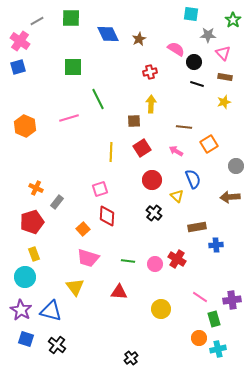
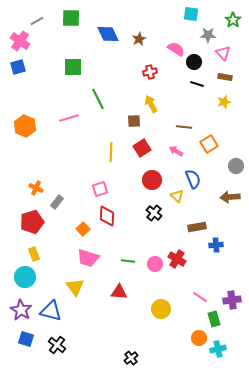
yellow arrow at (151, 104): rotated 30 degrees counterclockwise
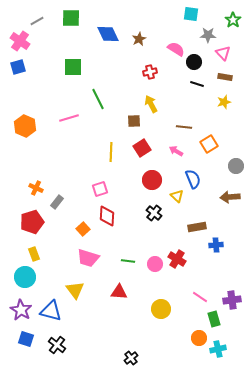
yellow triangle at (75, 287): moved 3 px down
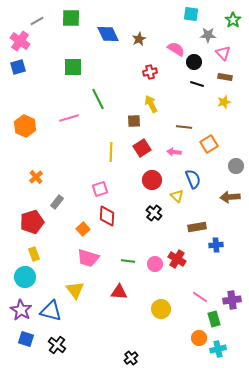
pink arrow at (176, 151): moved 2 px left, 1 px down; rotated 24 degrees counterclockwise
orange cross at (36, 188): moved 11 px up; rotated 24 degrees clockwise
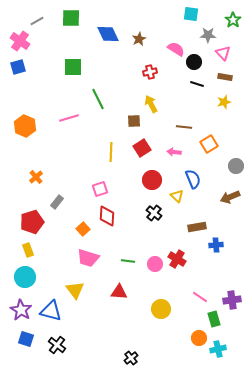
brown arrow at (230, 197): rotated 18 degrees counterclockwise
yellow rectangle at (34, 254): moved 6 px left, 4 px up
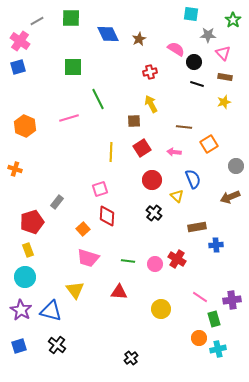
orange cross at (36, 177): moved 21 px left, 8 px up; rotated 32 degrees counterclockwise
blue square at (26, 339): moved 7 px left, 7 px down; rotated 35 degrees counterclockwise
